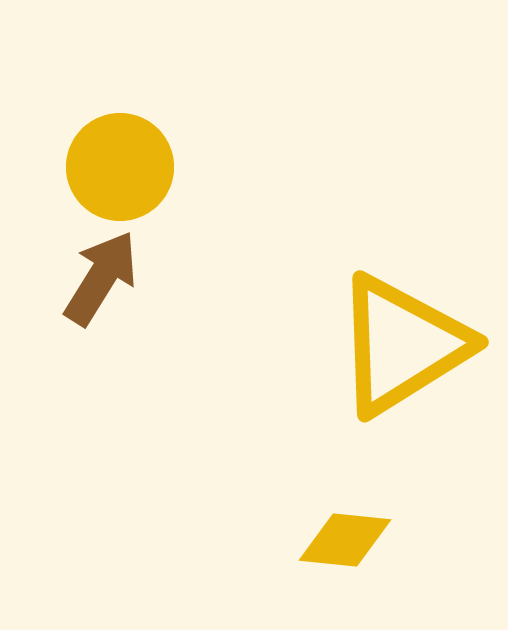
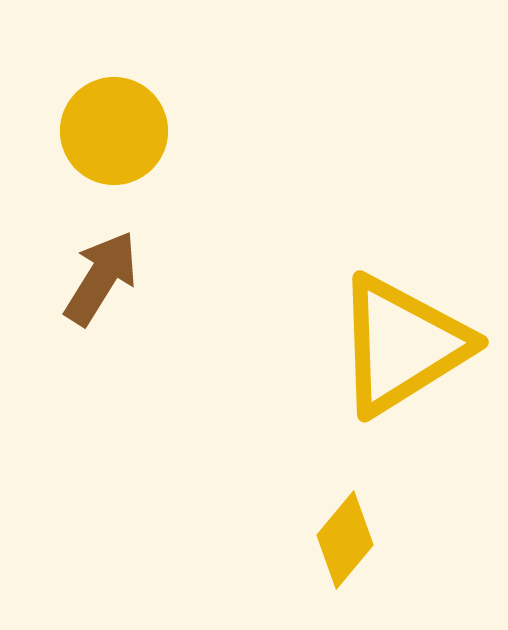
yellow circle: moved 6 px left, 36 px up
yellow diamond: rotated 56 degrees counterclockwise
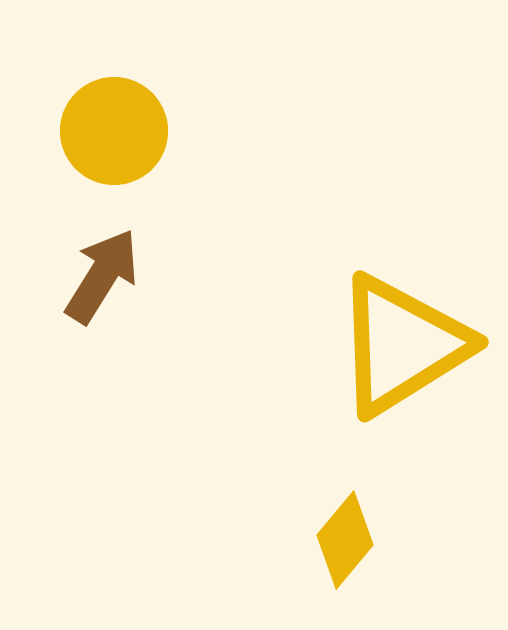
brown arrow: moved 1 px right, 2 px up
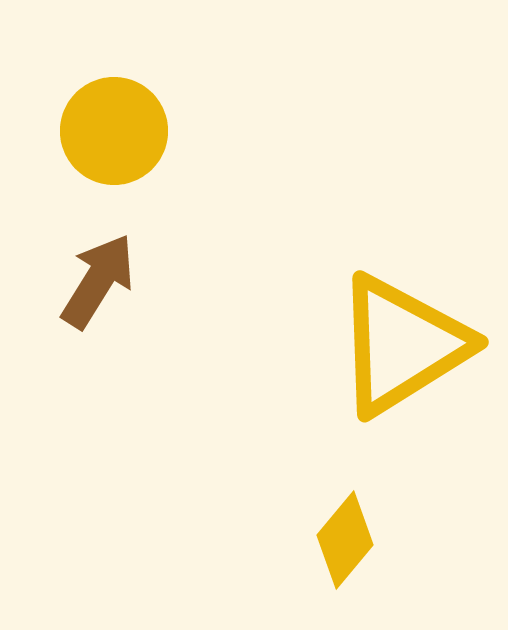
brown arrow: moved 4 px left, 5 px down
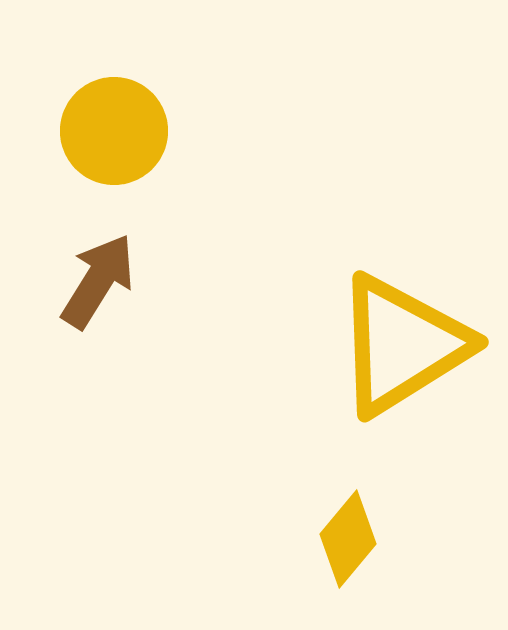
yellow diamond: moved 3 px right, 1 px up
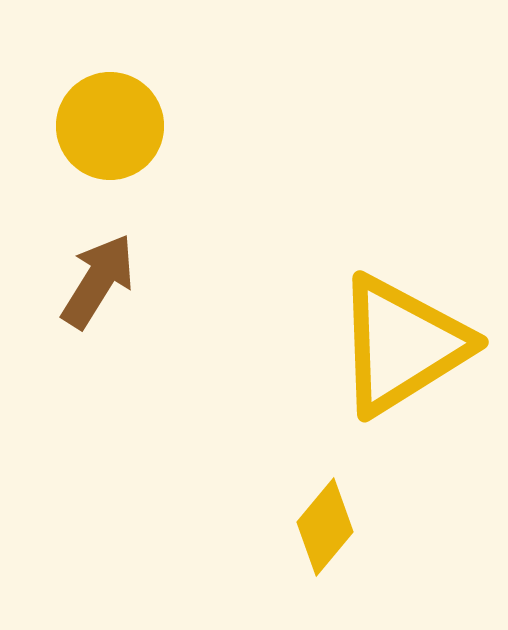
yellow circle: moved 4 px left, 5 px up
yellow diamond: moved 23 px left, 12 px up
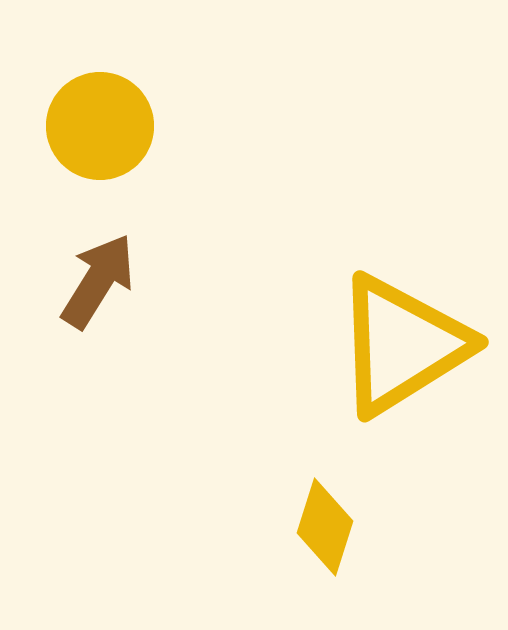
yellow circle: moved 10 px left
yellow diamond: rotated 22 degrees counterclockwise
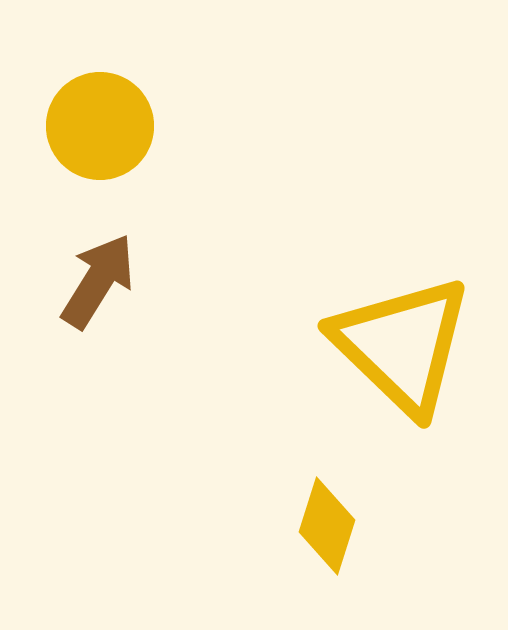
yellow triangle: rotated 44 degrees counterclockwise
yellow diamond: moved 2 px right, 1 px up
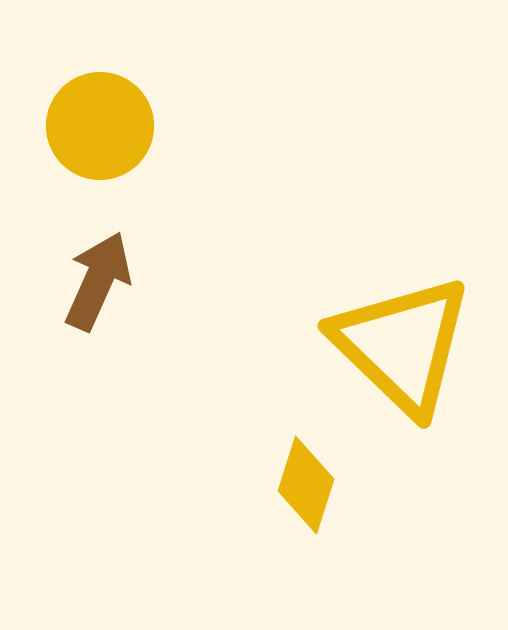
brown arrow: rotated 8 degrees counterclockwise
yellow diamond: moved 21 px left, 41 px up
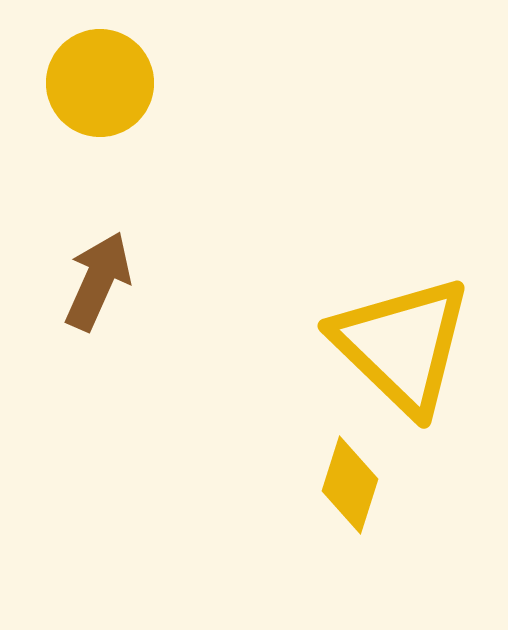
yellow circle: moved 43 px up
yellow diamond: moved 44 px right
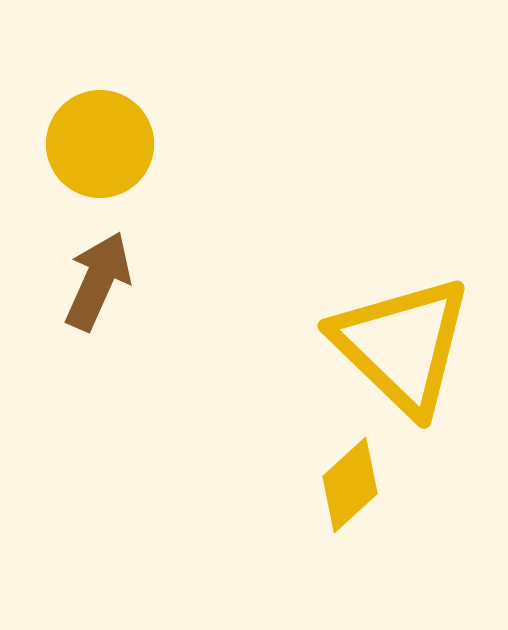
yellow circle: moved 61 px down
yellow diamond: rotated 30 degrees clockwise
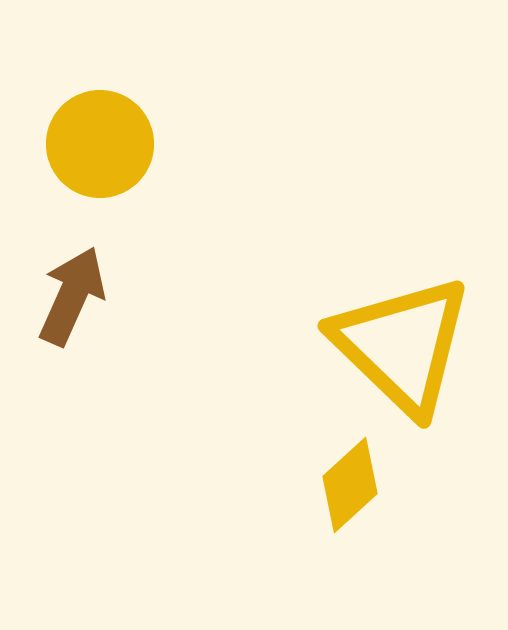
brown arrow: moved 26 px left, 15 px down
